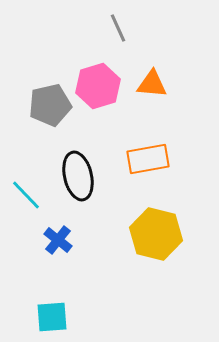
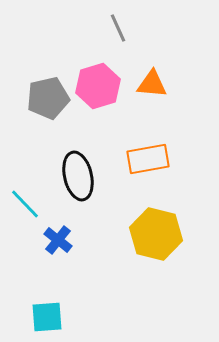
gray pentagon: moved 2 px left, 7 px up
cyan line: moved 1 px left, 9 px down
cyan square: moved 5 px left
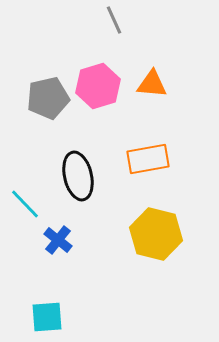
gray line: moved 4 px left, 8 px up
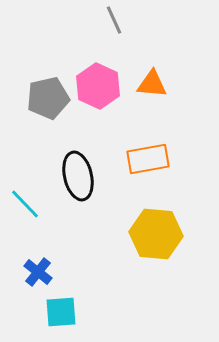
pink hexagon: rotated 18 degrees counterclockwise
yellow hexagon: rotated 9 degrees counterclockwise
blue cross: moved 20 px left, 32 px down
cyan square: moved 14 px right, 5 px up
